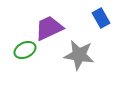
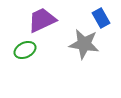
purple trapezoid: moved 7 px left, 8 px up
gray star: moved 5 px right, 11 px up
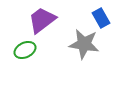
purple trapezoid: rotated 12 degrees counterclockwise
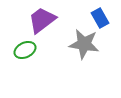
blue rectangle: moved 1 px left
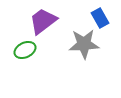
purple trapezoid: moved 1 px right, 1 px down
gray star: rotated 12 degrees counterclockwise
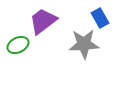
green ellipse: moved 7 px left, 5 px up
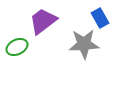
green ellipse: moved 1 px left, 2 px down
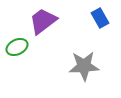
gray star: moved 22 px down
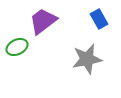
blue rectangle: moved 1 px left, 1 px down
gray star: moved 3 px right, 7 px up; rotated 8 degrees counterclockwise
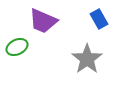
purple trapezoid: rotated 120 degrees counterclockwise
gray star: rotated 24 degrees counterclockwise
